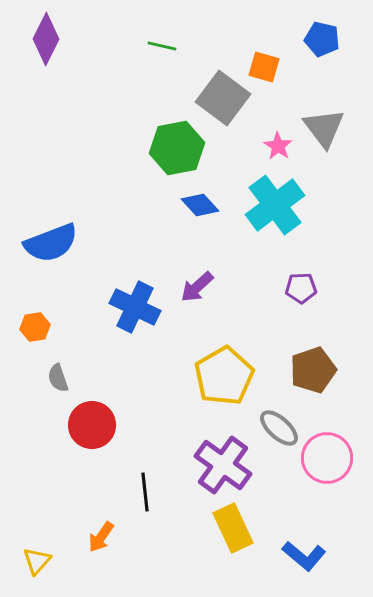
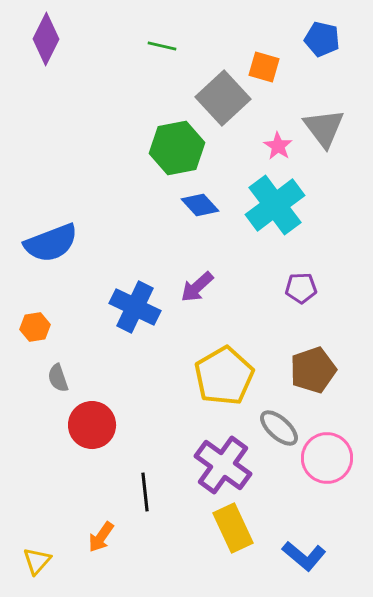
gray square: rotated 10 degrees clockwise
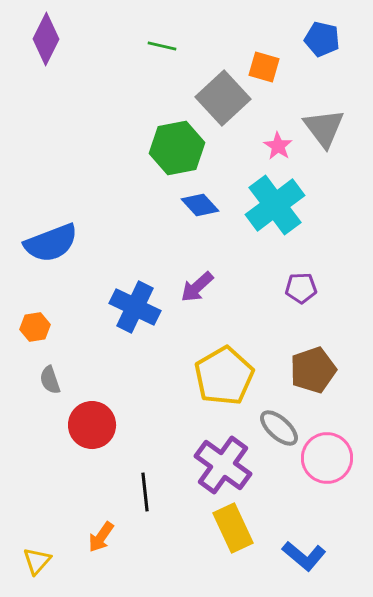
gray semicircle: moved 8 px left, 2 px down
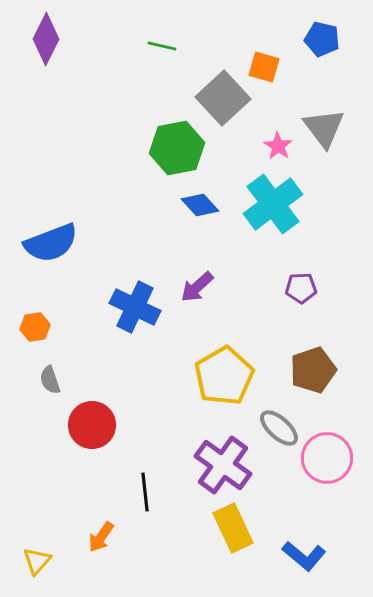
cyan cross: moved 2 px left, 1 px up
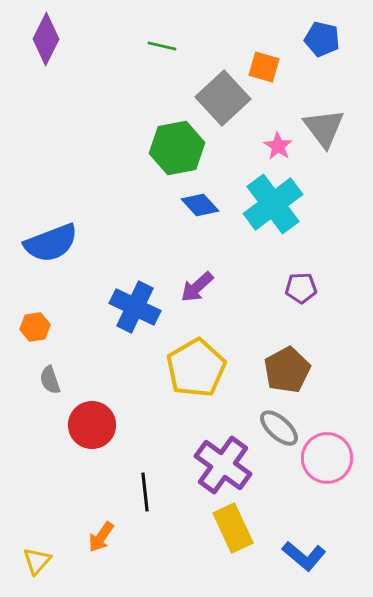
brown pentagon: moved 26 px left; rotated 9 degrees counterclockwise
yellow pentagon: moved 28 px left, 8 px up
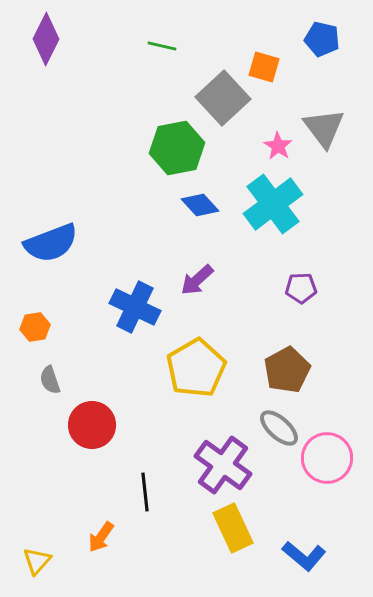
purple arrow: moved 7 px up
